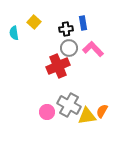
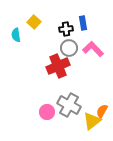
cyan semicircle: moved 2 px right, 2 px down
yellow triangle: moved 5 px right, 5 px down; rotated 30 degrees counterclockwise
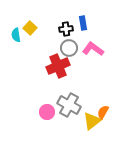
yellow square: moved 4 px left, 6 px down
pink L-shape: rotated 10 degrees counterclockwise
orange semicircle: moved 1 px right, 1 px down
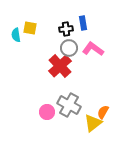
yellow square: rotated 32 degrees counterclockwise
red cross: moved 2 px right; rotated 20 degrees counterclockwise
yellow triangle: moved 1 px right, 2 px down
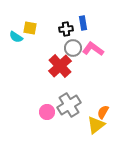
cyan semicircle: moved 2 px down; rotated 48 degrees counterclockwise
gray circle: moved 4 px right
gray cross: rotated 30 degrees clockwise
yellow triangle: moved 3 px right, 2 px down
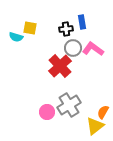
blue rectangle: moved 1 px left, 1 px up
cyan semicircle: rotated 16 degrees counterclockwise
yellow triangle: moved 1 px left, 1 px down
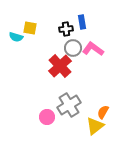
pink circle: moved 5 px down
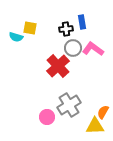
red cross: moved 2 px left
yellow triangle: rotated 36 degrees clockwise
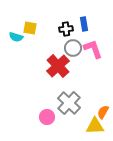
blue rectangle: moved 2 px right, 2 px down
pink L-shape: rotated 35 degrees clockwise
gray cross: moved 2 px up; rotated 15 degrees counterclockwise
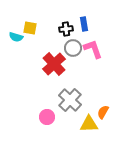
red cross: moved 4 px left, 2 px up
gray cross: moved 1 px right, 3 px up
yellow triangle: moved 6 px left, 2 px up
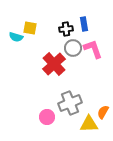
gray cross: moved 3 px down; rotated 25 degrees clockwise
